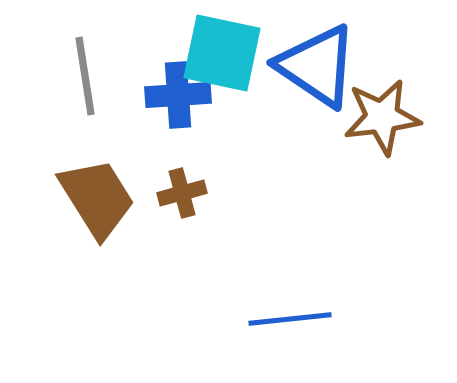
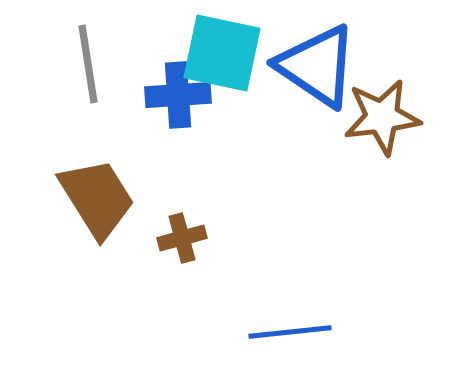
gray line: moved 3 px right, 12 px up
brown cross: moved 45 px down
blue line: moved 13 px down
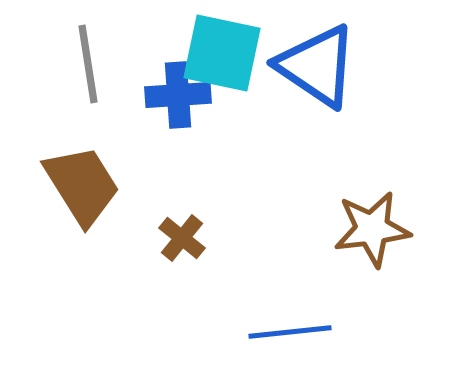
brown star: moved 10 px left, 112 px down
brown trapezoid: moved 15 px left, 13 px up
brown cross: rotated 36 degrees counterclockwise
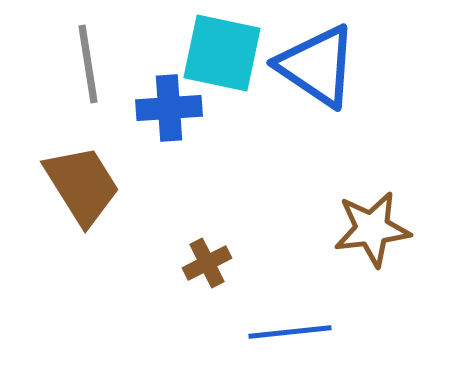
blue cross: moved 9 px left, 13 px down
brown cross: moved 25 px right, 25 px down; rotated 24 degrees clockwise
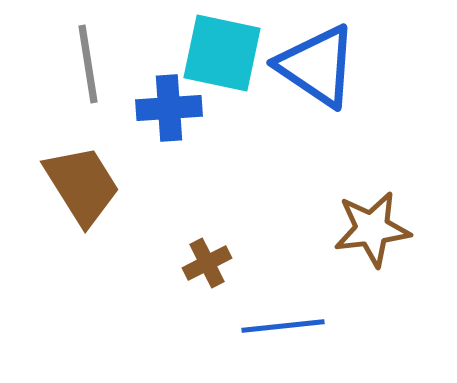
blue line: moved 7 px left, 6 px up
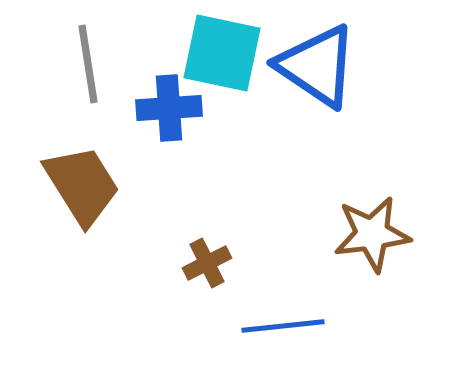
brown star: moved 5 px down
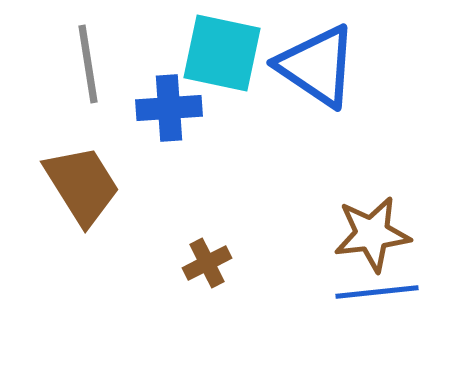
blue line: moved 94 px right, 34 px up
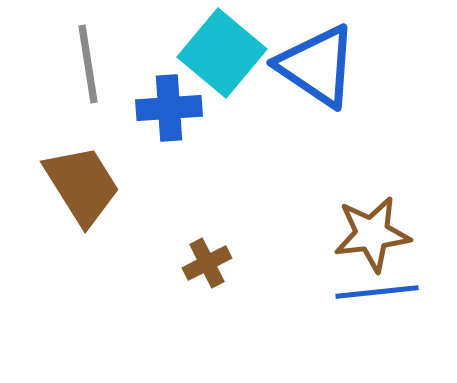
cyan square: rotated 28 degrees clockwise
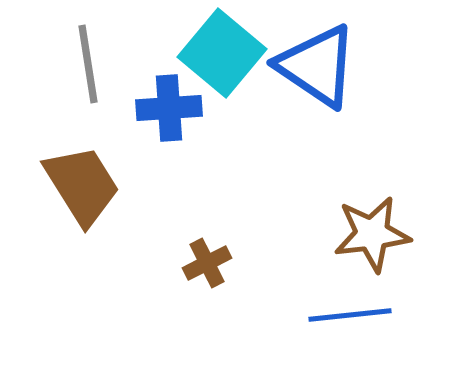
blue line: moved 27 px left, 23 px down
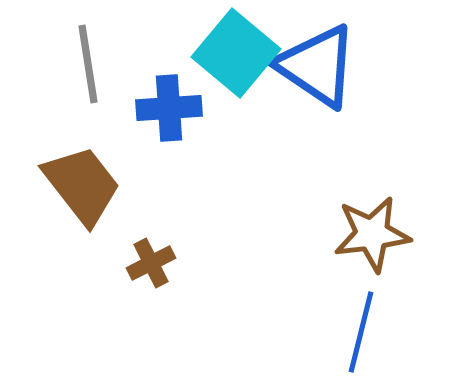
cyan square: moved 14 px right
brown trapezoid: rotated 6 degrees counterclockwise
brown cross: moved 56 px left
blue line: moved 11 px right, 17 px down; rotated 70 degrees counterclockwise
